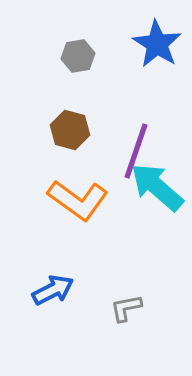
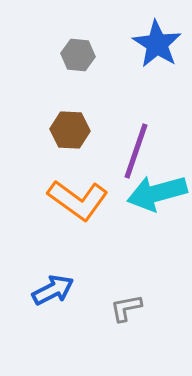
gray hexagon: moved 1 px up; rotated 16 degrees clockwise
brown hexagon: rotated 12 degrees counterclockwise
cyan arrow: moved 6 px down; rotated 56 degrees counterclockwise
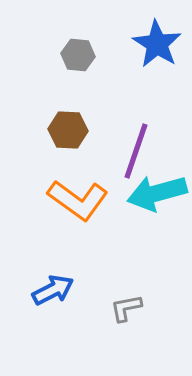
brown hexagon: moved 2 px left
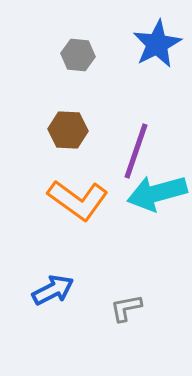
blue star: rotated 12 degrees clockwise
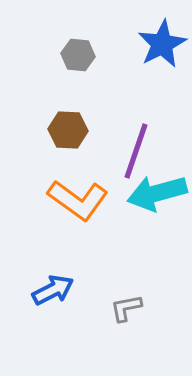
blue star: moved 5 px right
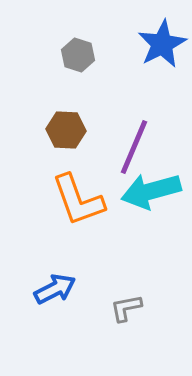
gray hexagon: rotated 12 degrees clockwise
brown hexagon: moved 2 px left
purple line: moved 2 px left, 4 px up; rotated 4 degrees clockwise
cyan arrow: moved 6 px left, 2 px up
orange L-shape: rotated 34 degrees clockwise
blue arrow: moved 2 px right, 1 px up
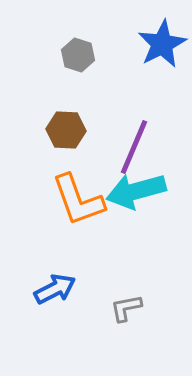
cyan arrow: moved 15 px left
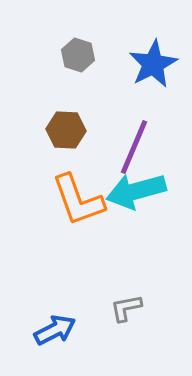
blue star: moved 9 px left, 20 px down
blue arrow: moved 41 px down
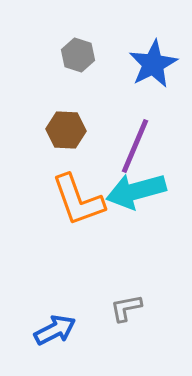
purple line: moved 1 px right, 1 px up
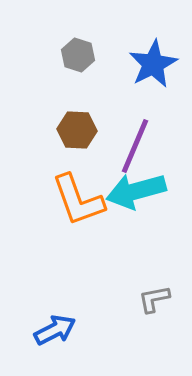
brown hexagon: moved 11 px right
gray L-shape: moved 28 px right, 9 px up
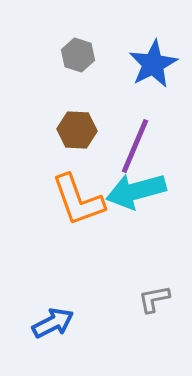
blue arrow: moved 2 px left, 7 px up
